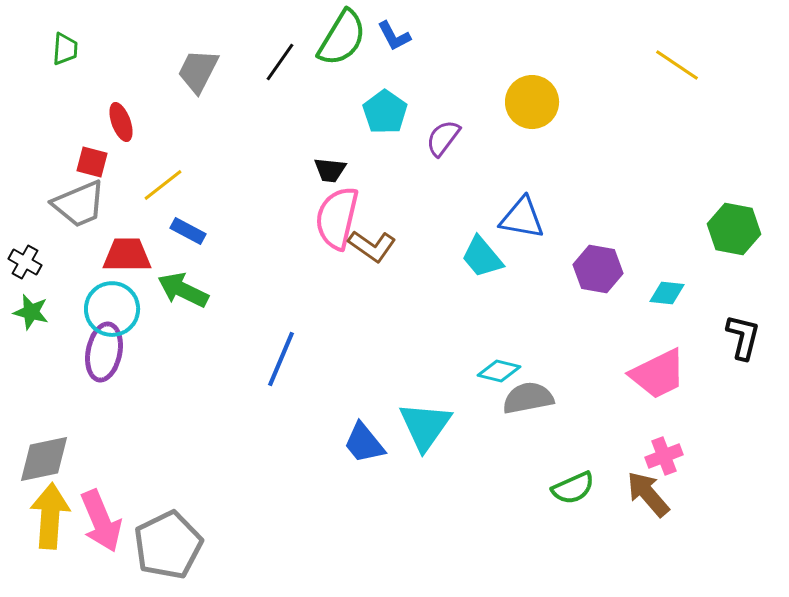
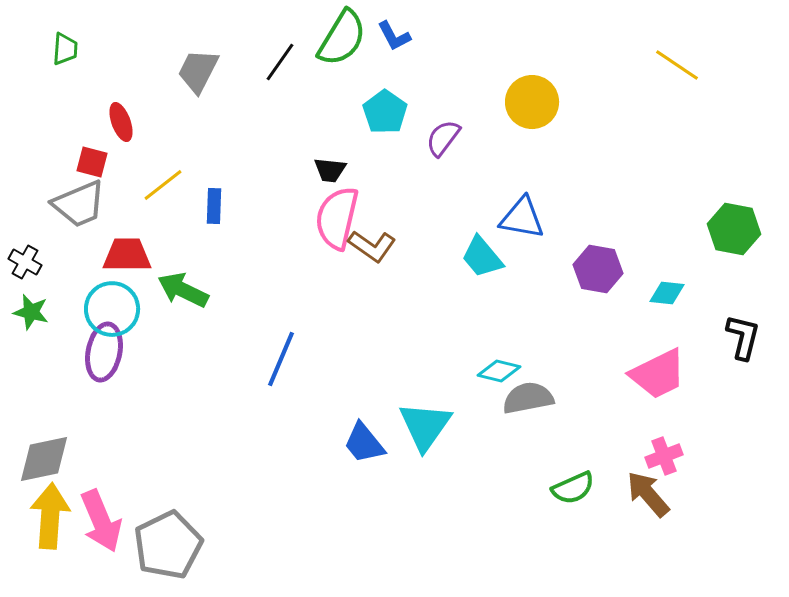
blue rectangle at (188, 231): moved 26 px right, 25 px up; rotated 64 degrees clockwise
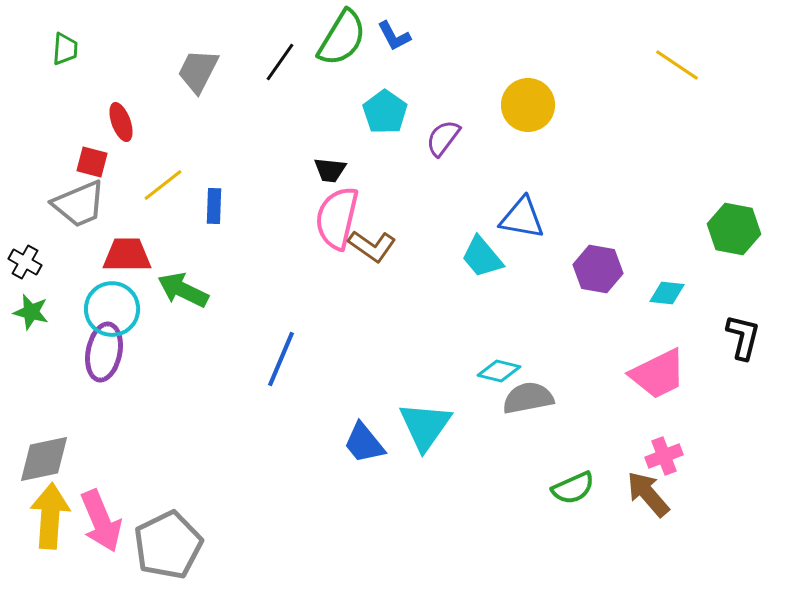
yellow circle at (532, 102): moved 4 px left, 3 px down
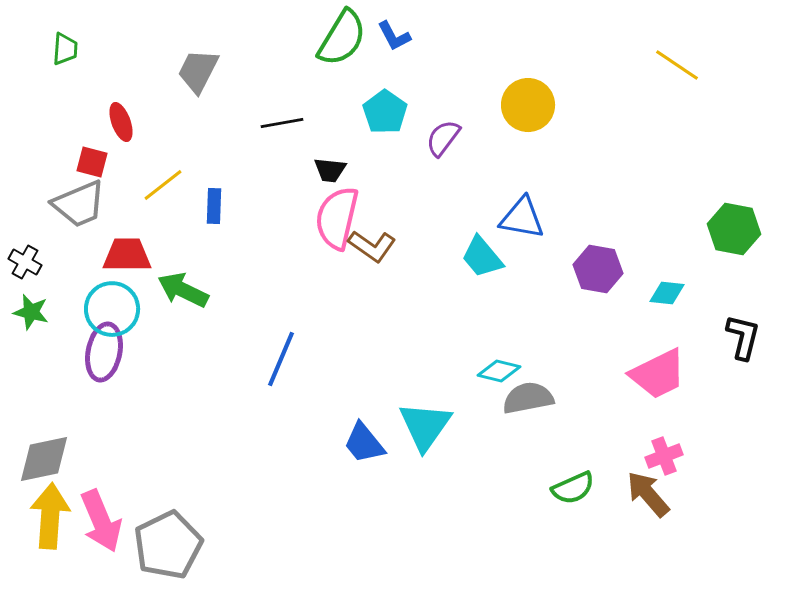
black line at (280, 62): moved 2 px right, 61 px down; rotated 45 degrees clockwise
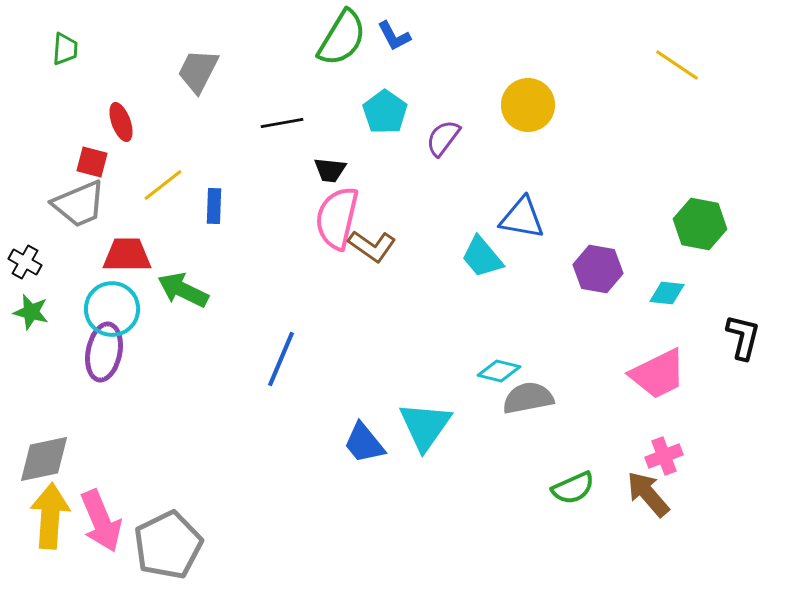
green hexagon at (734, 229): moved 34 px left, 5 px up
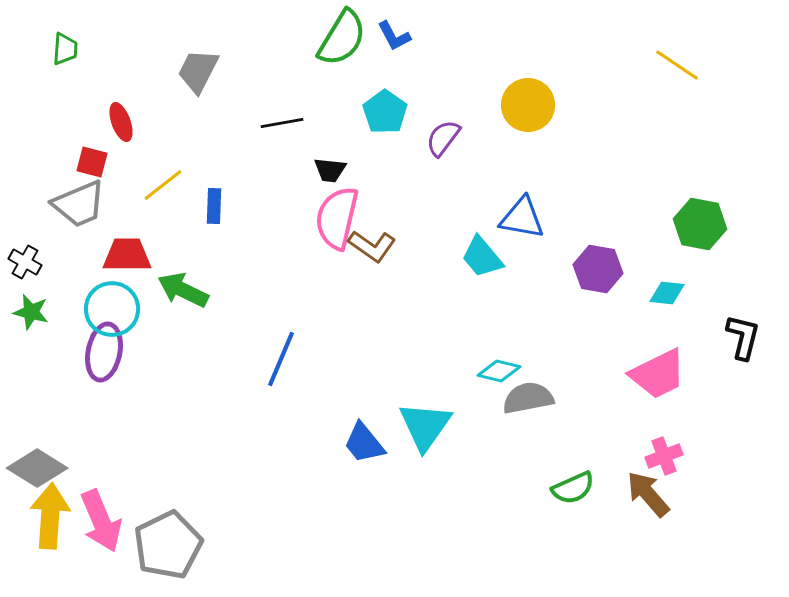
gray diamond at (44, 459): moved 7 px left, 9 px down; rotated 44 degrees clockwise
